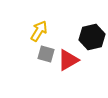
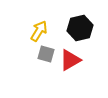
black hexagon: moved 12 px left, 9 px up
red triangle: moved 2 px right
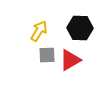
black hexagon: rotated 15 degrees clockwise
gray square: moved 1 px right, 1 px down; rotated 18 degrees counterclockwise
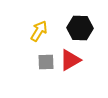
gray square: moved 1 px left, 7 px down
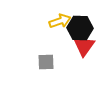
yellow arrow: moved 21 px right, 10 px up; rotated 40 degrees clockwise
red triangle: moved 14 px right, 14 px up; rotated 25 degrees counterclockwise
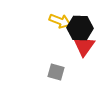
yellow arrow: rotated 40 degrees clockwise
gray square: moved 10 px right, 10 px down; rotated 18 degrees clockwise
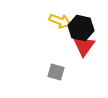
black hexagon: moved 1 px right; rotated 10 degrees clockwise
